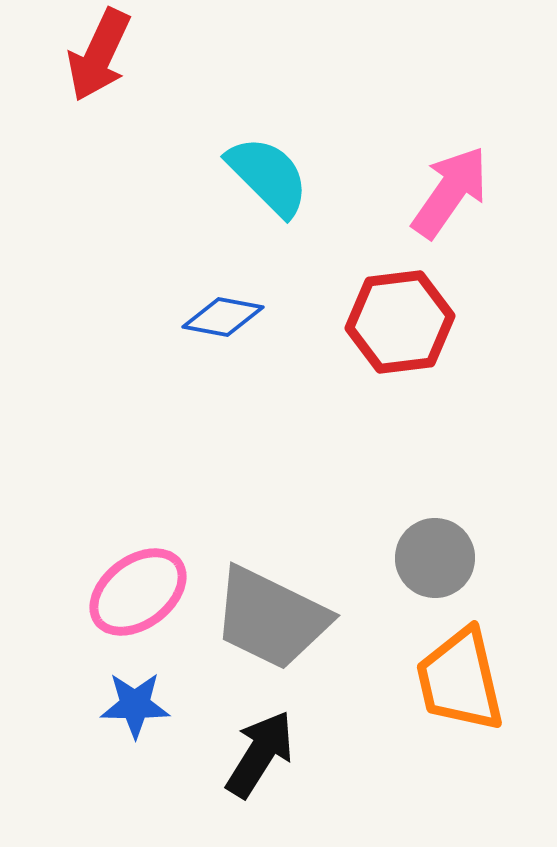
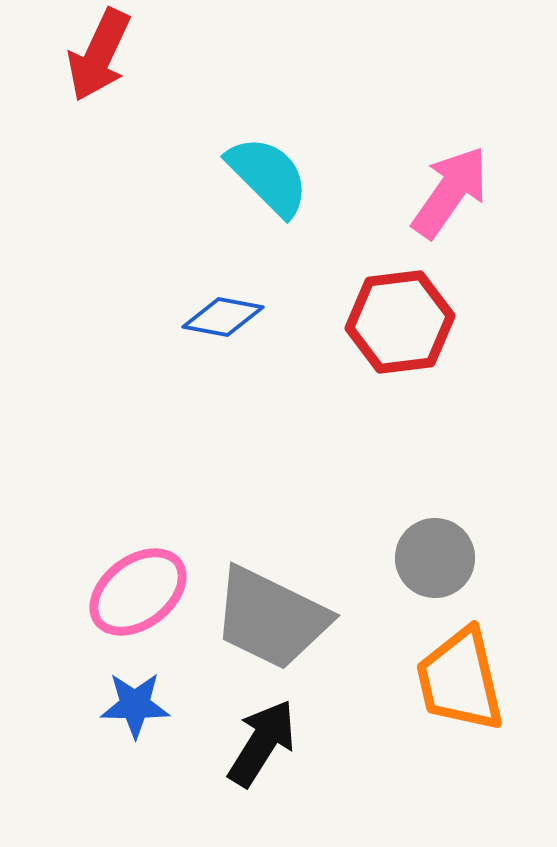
black arrow: moved 2 px right, 11 px up
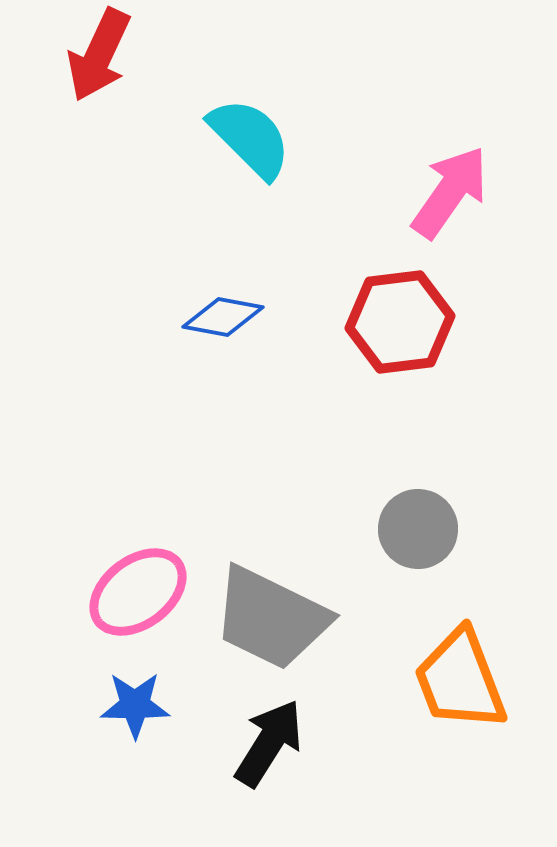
cyan semicircle: moved 18 px left, 38 px up
gray circle: moved 17 px left, 29 px up
orange trapezoid: rotated 8 degrees counterclockwise
black arrow: moved 7 px right
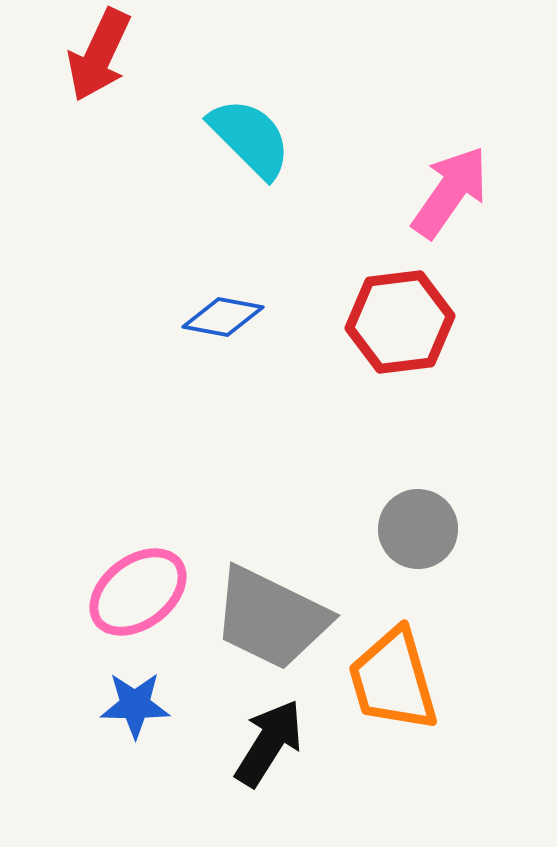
orange trapezoid: moved 67 px left; rotated 5 degrees clockwise
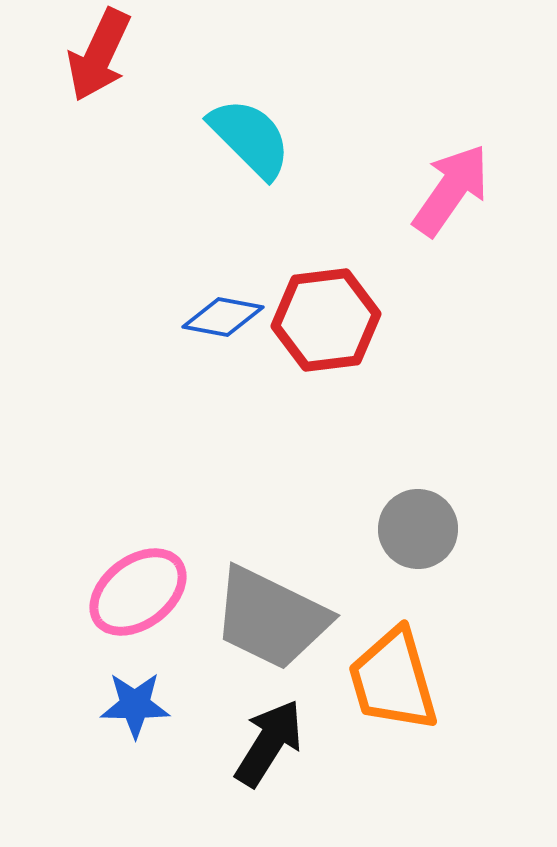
pink arrow: moved 1 px right, 2 px up
red hexagon: moved 74 px left, 2 px up
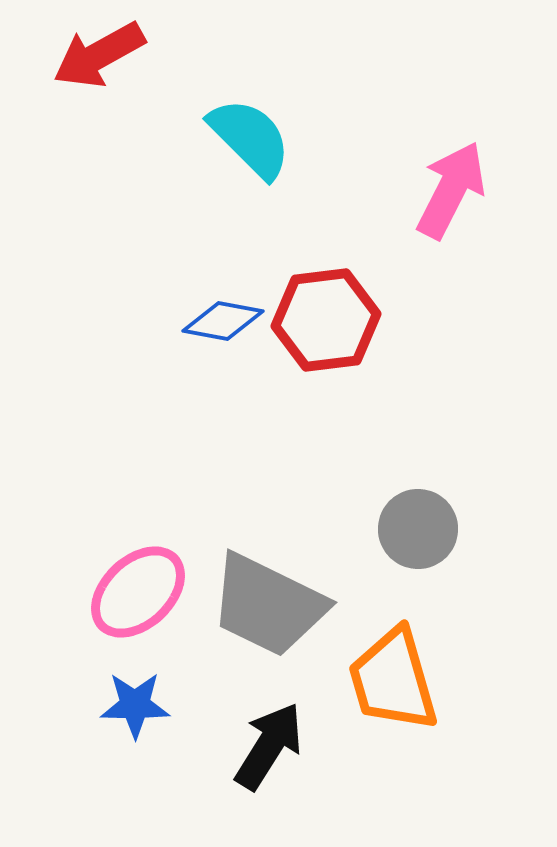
red arrow: rotated 36 degrees clockwise
pink arrow: rotated 8 degrees counterclockwise
blue diamond: moved 4 px down
pink ellipse: rotated 6 degrees counterclockwise
gray trapezoid: moved 3 px left, 13 px up
black arrow: moved 3 px down
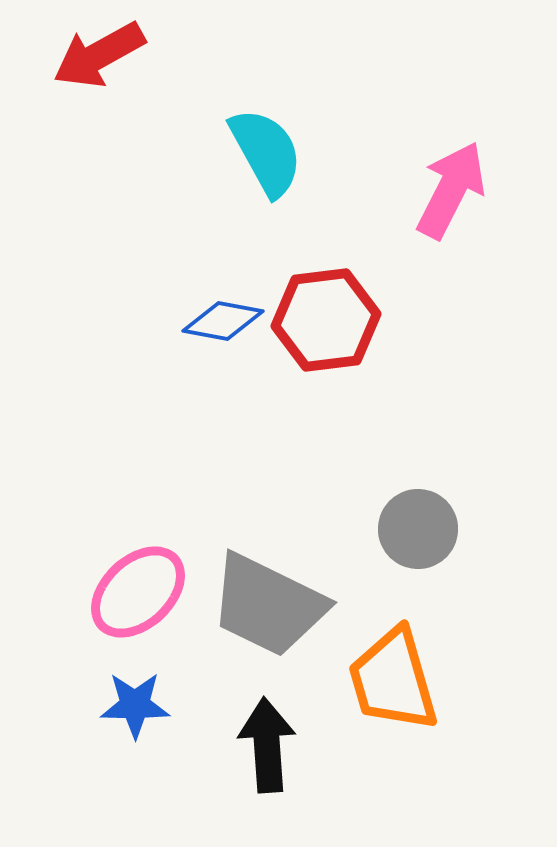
cyan semicircle: moved 16 px right, 14 px down; rotated 16 degrees clockwise
black arrow: moved 2 px left, 1 px up; rotated 36 degrees counterclockwise
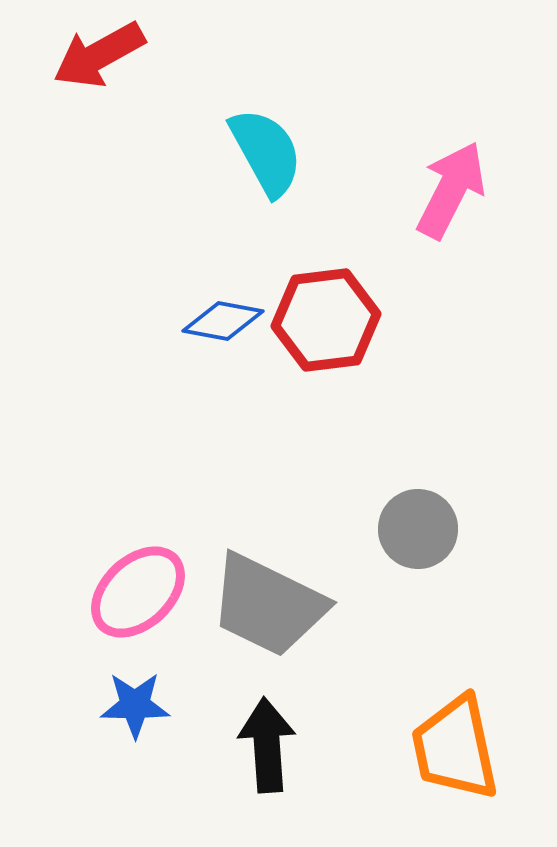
orange trapezoid: moved 62 px right, 68 px down; rotated 4 degrees clockwise
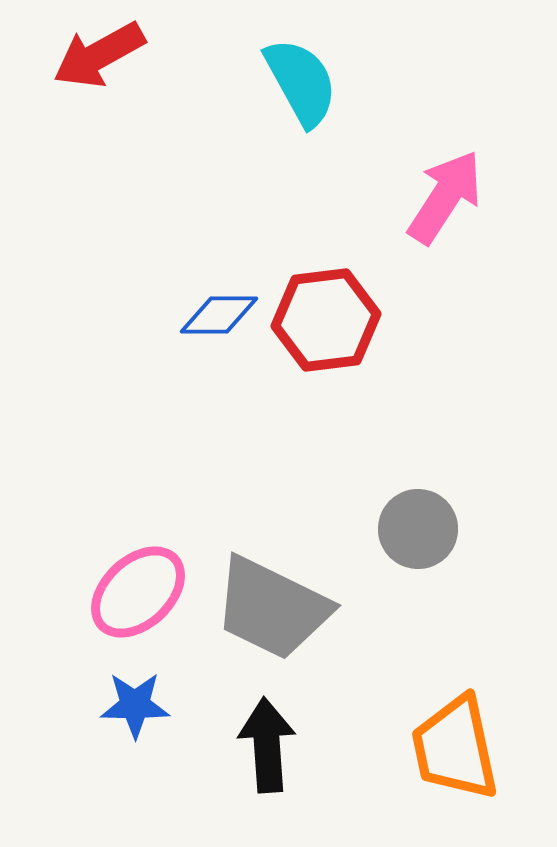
cyan semicircle: moved 35 px right, 70 px up
pink arrow: moved 6 px left, 7 px down; rotated 6 degrees clockwise
blue diamond: moved 4 px left, 6 px up; rotated 10 degrees counterclockwise
gray trapezoid: moved 4 px right, 3 px down
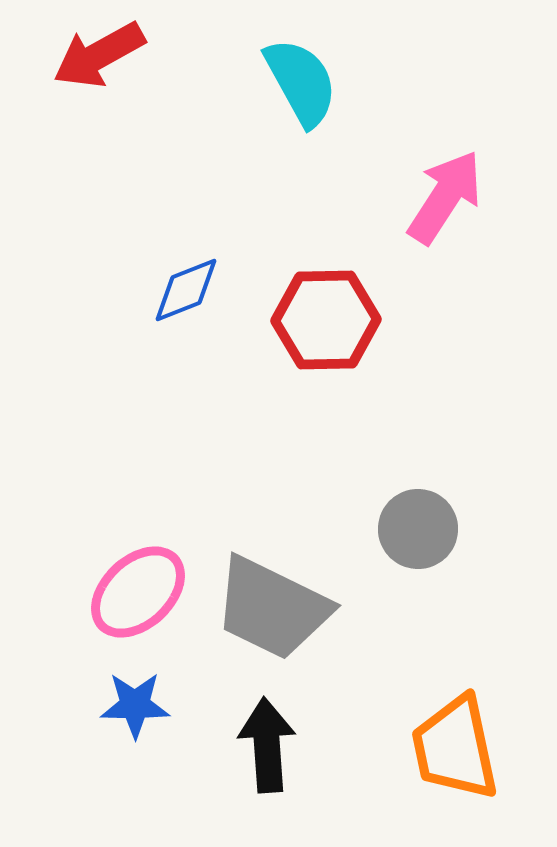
blue diamond: moved 33 px left, 25 px up; rotated 22 degrees counterclockwise
red hexagon: rotated 6 degrees clockwise
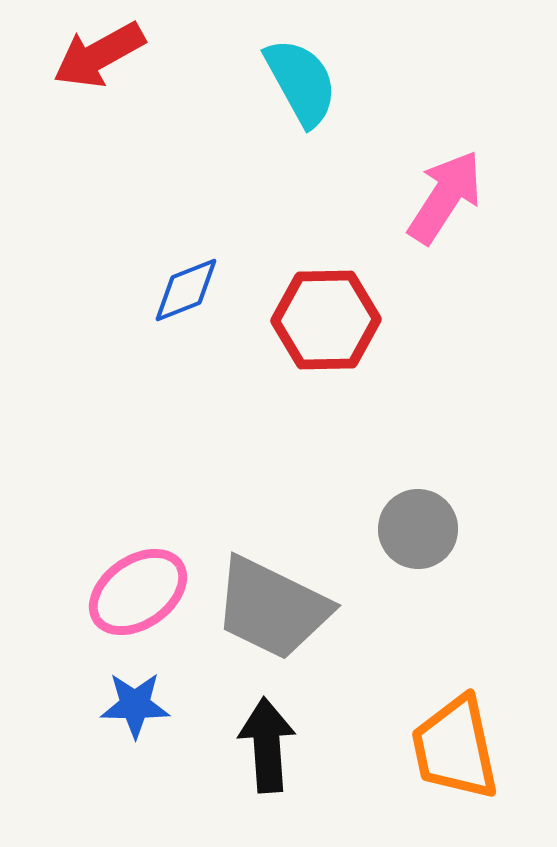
pink ellipse: rotated 8 degrees clockwise
